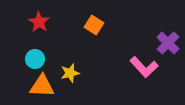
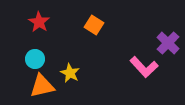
yellow star: rotated 30 degrees counterclockwise
orange triangle: rotated 16 degrees counterclockwise
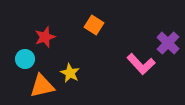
red star: moved 6 px right, 15 px down; rotated 20 degrees clockwise
cyan circle: moved 10 px left
pink L-shape: moved 3 px left, 3 px up
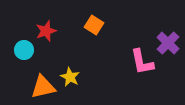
red star: moved 1 px right, 6 px up
cyan circle: moved 1 px left, 9 px up
pink L-shape: moved 1 px right, 2 px up; rotated 32 degrees clockwise
yellow star: moved 4 px down
orange triangle: moved 1 px right, 1 px down
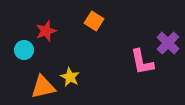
orange square: moved 4 px up
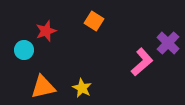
pink L-shape: rotated 120 degrees counterclockwise
yellow star: moved 12 px right, 11 px down
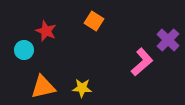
red star: rotated 30 degrees counterclockwise
purple cross: moved 3 px up
yellow star: rotated 24 degrees counterclockwise
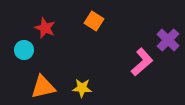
red star: moved 1 px left, 3 px up
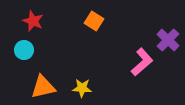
red star: moved 12 px left, 7 px up
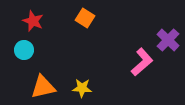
orange square: moved 9 px left, 3 px up
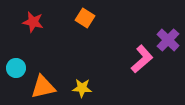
red star: moved 1 px down; rotated 10 degrees counterclockwise
cyan circle: moved 8 px left, 18 px down
pink L-shape: moved 3 px up
